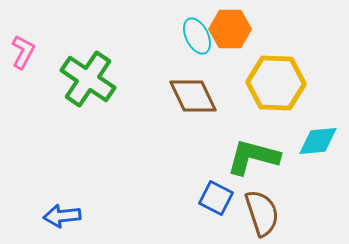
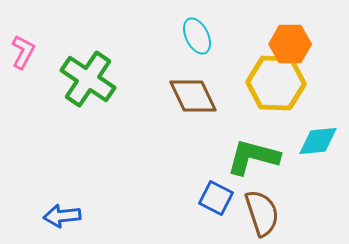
orange hexagon: moved 60 px right, 15 px down
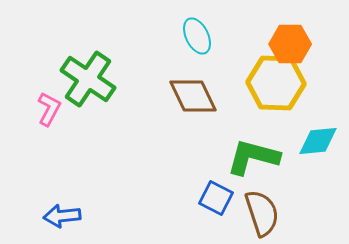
pink L-shape: moved 26 px right, 57 px down
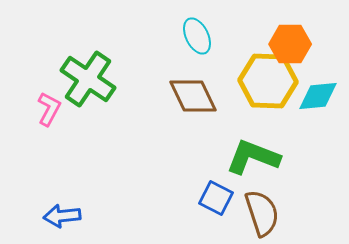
yellow hexagon: moved 8 px left, 2 px up
cyan diamond: moved 45 px up
green L-shape: rotated 6 degrees clockwise
